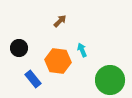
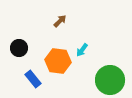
cyan arrow: rotated 120 degrees counterclockwise
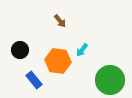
brown arrow: rotated 96 degrees clockwise
black circle: moved 1 px right, 2 px down
blue rectangle: moved 1 px right, 1 px down
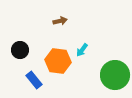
brown arrow: rotated 64 degrees counterclockwise
green circle: moved 5 px right, 5 px up
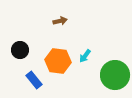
cyan arrow: moved 3 px right, 6 px down
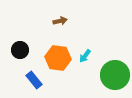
orange hexagon: moved 3 px up
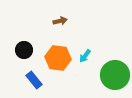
black circle: moved 4 px right
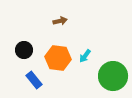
green circle: moved 2 px left, 1 px down
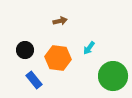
black circle: moved 1 px right
cyan arrow: moved 4 px right, 8 px up
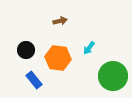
black circle: moved 1 px right
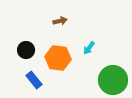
green circle: moved 4 px down
